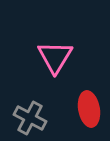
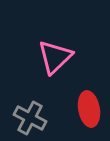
pink triangle: rotated 15 degrees clockwise
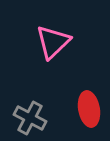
pink triangle: moved 2 px left, 15 px up
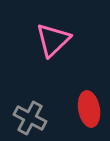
pink triangle: moved 2 px up
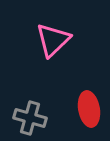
gray cross: rotated 12 degrees counterclockwise
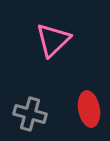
gray cross: moved 4 px up
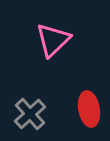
gray cross: rotated 32 degrees clockwise
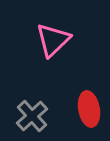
gray cross: moved 2 px right, 2 px down
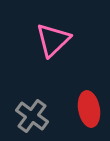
gray cross: rotated 12 degrees counterclockwise
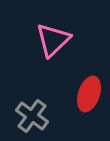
red ellipse: moved 15 px up; rotated 28 degrees clockwise
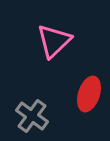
pink triangle: moved 1 px right, 1 px down
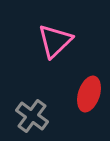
pink triangle: moved 1 px right
